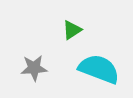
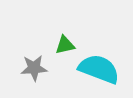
green triangle: moved 7 px left, 15 px down; rotated 20 degrees clockwise
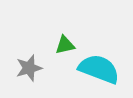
gray star: moved 5 px left; rotated 12 degrees counterclockwise
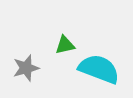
gray star: moved 3 px left
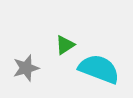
green triangle: rotated 20 degrees counterclockwise
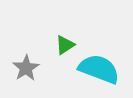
gray star: rotated 16 degrees counterclockwise
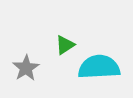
cyan semicircle: moved 2 px up; rotated 24 degrees counterclockwise
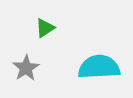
green triangle: moved 20 px left, 17 px up
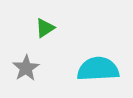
cyan semicircle: moved 1 px left, 2 px down
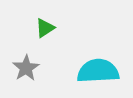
cyan semicircle: moved 2 px down
